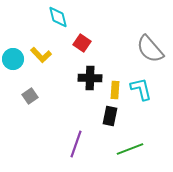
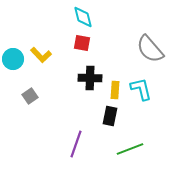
cyan diamond: moved 25 px right
red square: rotated 24 degrees counterclockwise
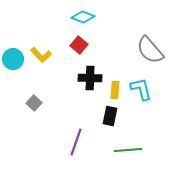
cyan diamond: rotated 55 degrees counterclockwise
red square: moved 3 px left, 2 px down; rotated 30 degrees clockwise
gray semicircle: moved 1 px down
gray square: moved 4 px right, 7 px down; rotated 14 degrees counterclockwise
purple line: moved 2 px up
green line: moved 2 px left, 1 px down; rotated 16 degrees clockwise
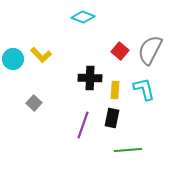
red square: moved 41 px right, 6 px down
gray semicircle: rotated 68 degrees clockwise
cyan L-shape: moved 3 px right
black rectangle: moved 2 px right, 2 px down
purple line: moved 7 px right, 17 px up
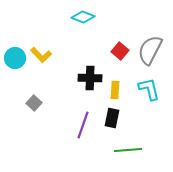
cyan circle: moved 2 px right, 1 px up
cyan L-shape: moved 5 px right
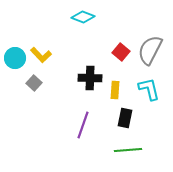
red square: moved 1 px right, 1 px down
gray square: moved 20 px up
black rectangle: moved 13 px right
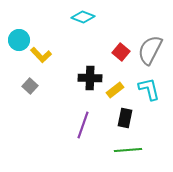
cyan circle: moved 4 px right, 18 px up
gray square: moved 4 px left, 3 px down
yellow rectangle: rotated 48 degrees clockwise
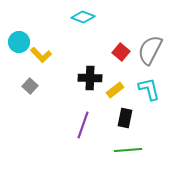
cyan circle: moved 2 px down
